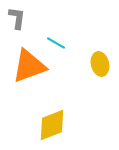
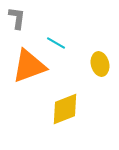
yellow diamond: moved 13 px right, 16 px up
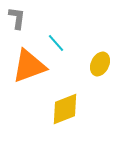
cyan line: rotated 18 degrees clockwise
yellow ellipse: rotated 40 degrees clockwise
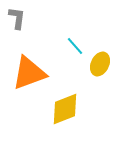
cyan line: moved 19 px right, 3 px down
orange triangle: moved 7 px down
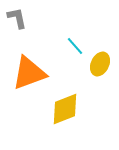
gray L-shape: rotated 20 degrees counterclockwise
